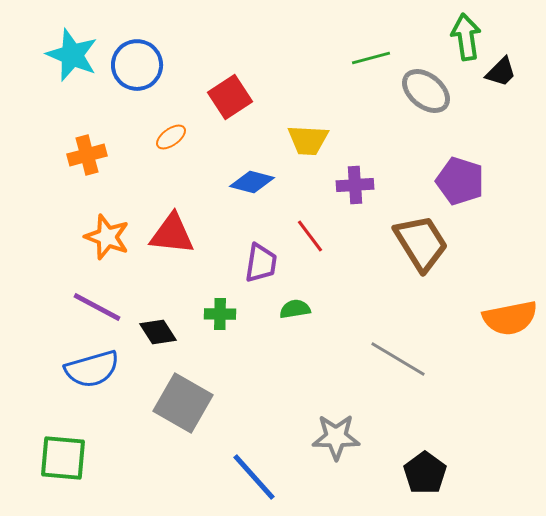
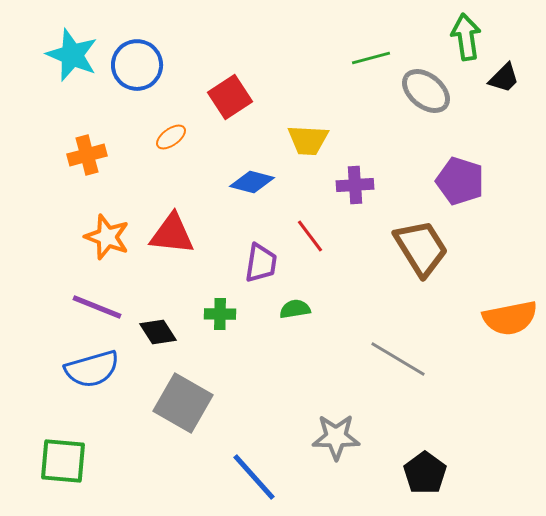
black trapezoid: moved 3 px right, 6 px down
brown trapezoid: moved 5 px down
purple line: rotated 6 degrees counterclockwise
green square: moved 3 px down
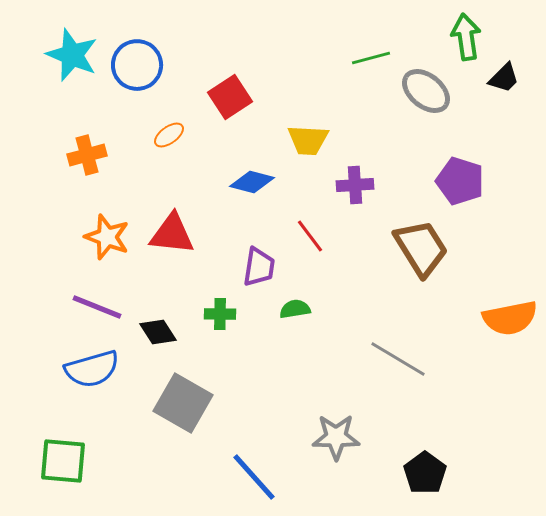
orange ellipse: moved 2 px left, 2 px up
purple trapezoid: moved 2 px left, 4 px down
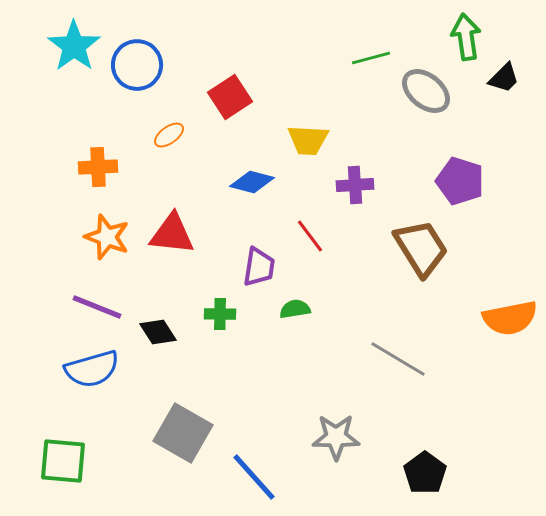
cyan star: moved 2 px right, 9 px up; rotated 14 degrees clockwise
orange cross: moved 11 px right, 12 px down; rotated 12 degrees clockwise
gray square: moved 30 px down
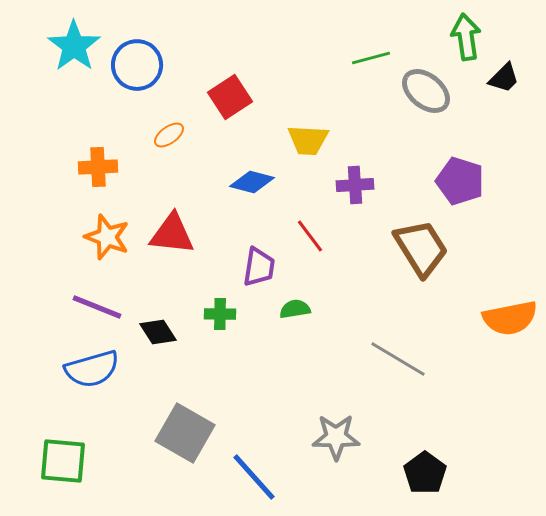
gray square: moved 2 px right
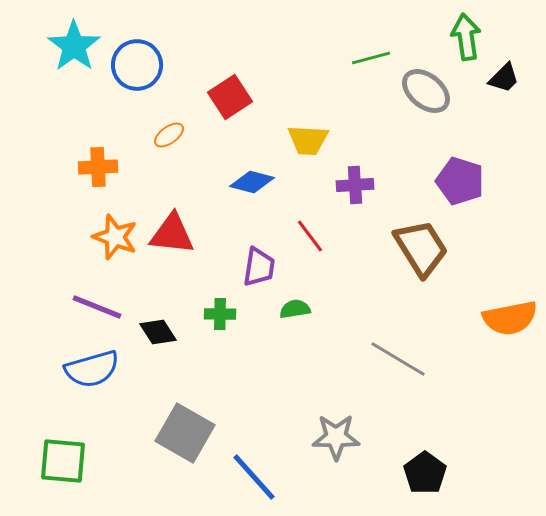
orange star: moved 8 px right
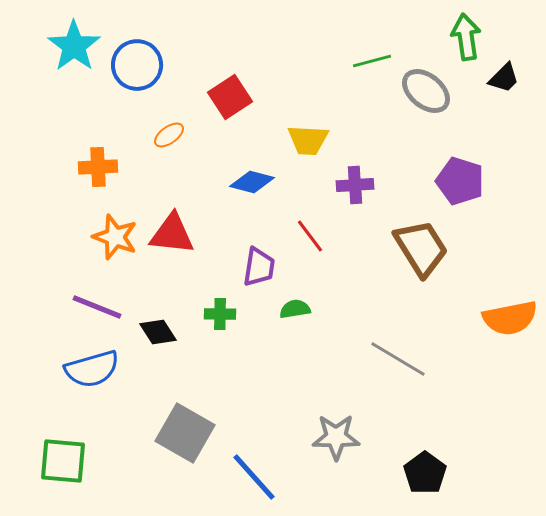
green line: moved 1 px right, 3 px down
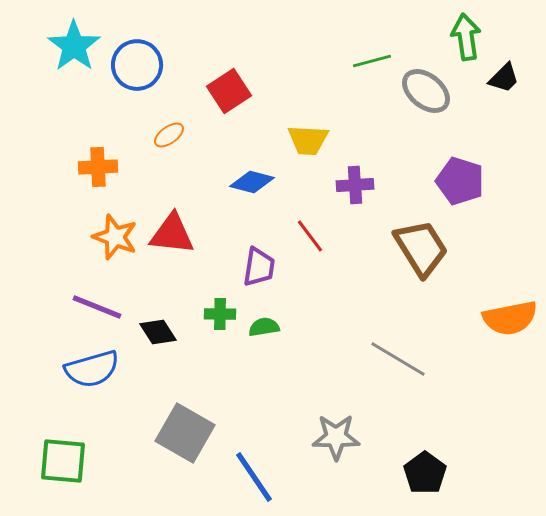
red square: moved 1 px left, 6 px up
green semicircle: moved 31 px left, 18 px down
blue line: rotated 8 degrees clockwise
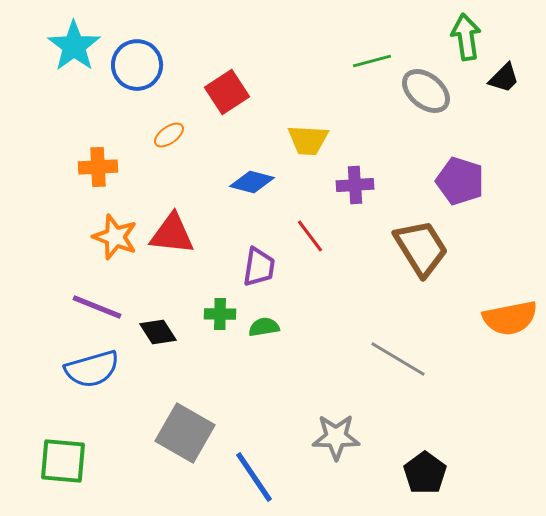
red square: moved 2 px left, 1 px down
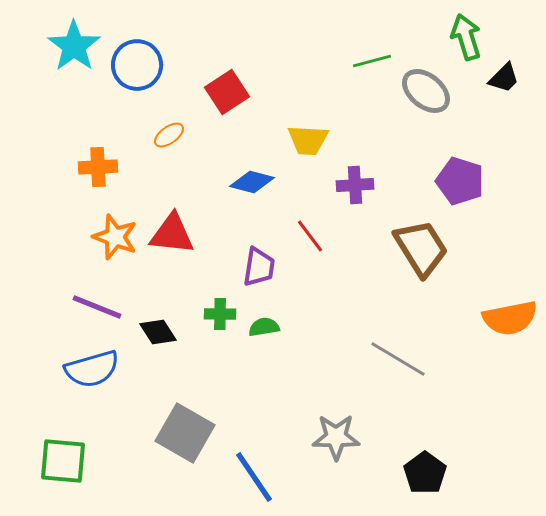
green arrow: rotated 9 degrees counterclockwise
